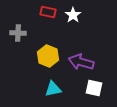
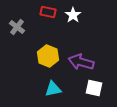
gray cross: moved 1 px left, 6 px up; rotated 35 degrees clockwise
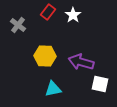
red rectangle: rotated 63 degrees counterclockwise
gray cross: moved 1 px right, 2 px up
yellow hexagon: moved 3 px left; rotated 20 degrees counterclockwise
white square: moved 6 px right, 4 px up
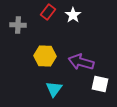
gray cross: rotated 35 degrees counterclockwise
cyan triangle: moved 1 px right; rotated 42 degrees counterclockwise
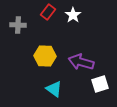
white square: rotated 30 degrees counterclockwise
cyan triangle: rotated 30 degrees counterclockwise
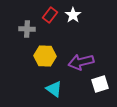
red rectangle: moved 2 px right, 3 px down
gray cross: moved 9 px right, 4 px down
purple arrow: rotated 30 degrees counterclockwise
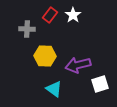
purple arrow: moved 3 px left, 3 px down
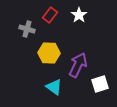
white star: moved 6 px right
gray cross: rotated 14 degrees clockwise
yellow hexagon: moved 4 px right, 3 px up
purple arrow: rotated 130 degrees clockwise
cyan triangle: moved 2 px up
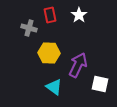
red rectangle: rotated 49 degrees counterclockwise
gray cross: moved 2 px right, 1 px up
white square: rotated 30 degrees clockwise
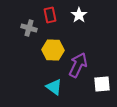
yellow hexagon: moved 4 px right, 3 px up
white square: moved 2 px right; rotated 18 degrees counterclockwise
